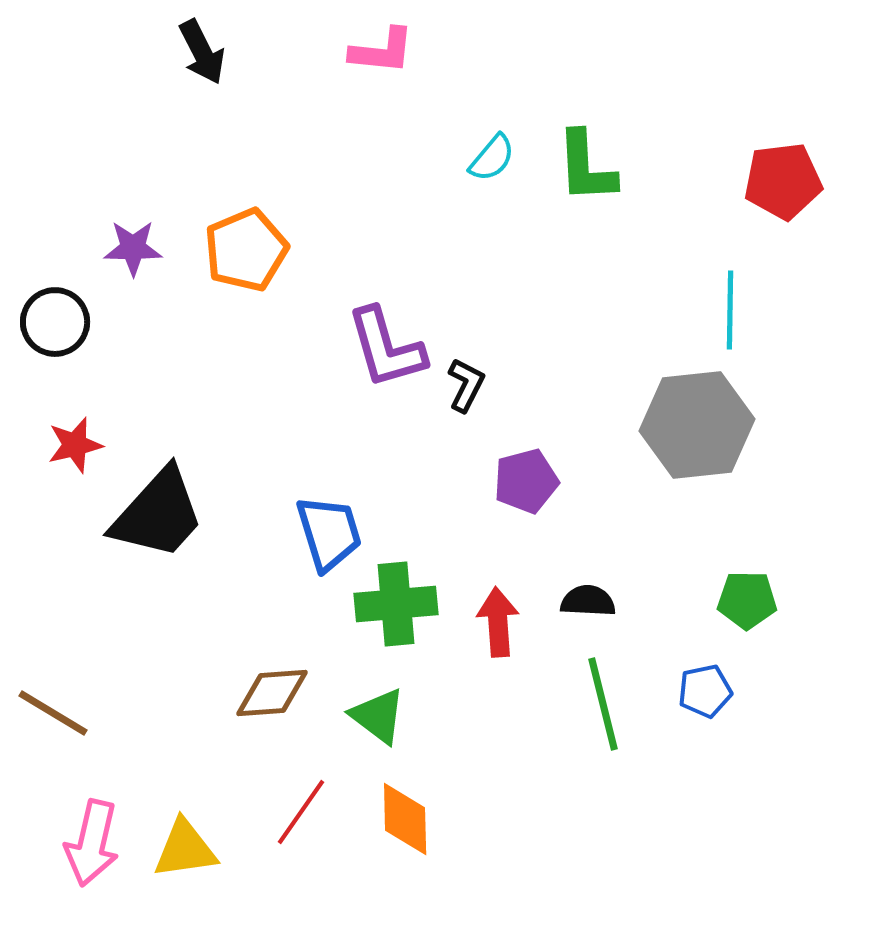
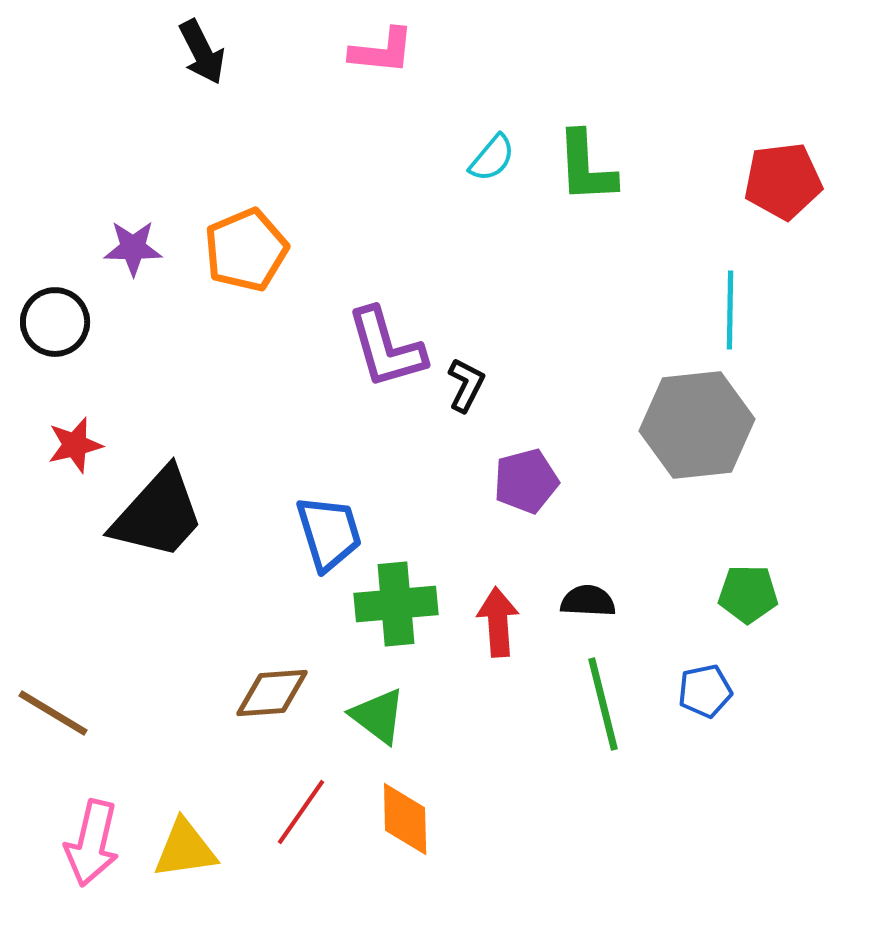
green pentagon: moved 1 px right, 6 px up
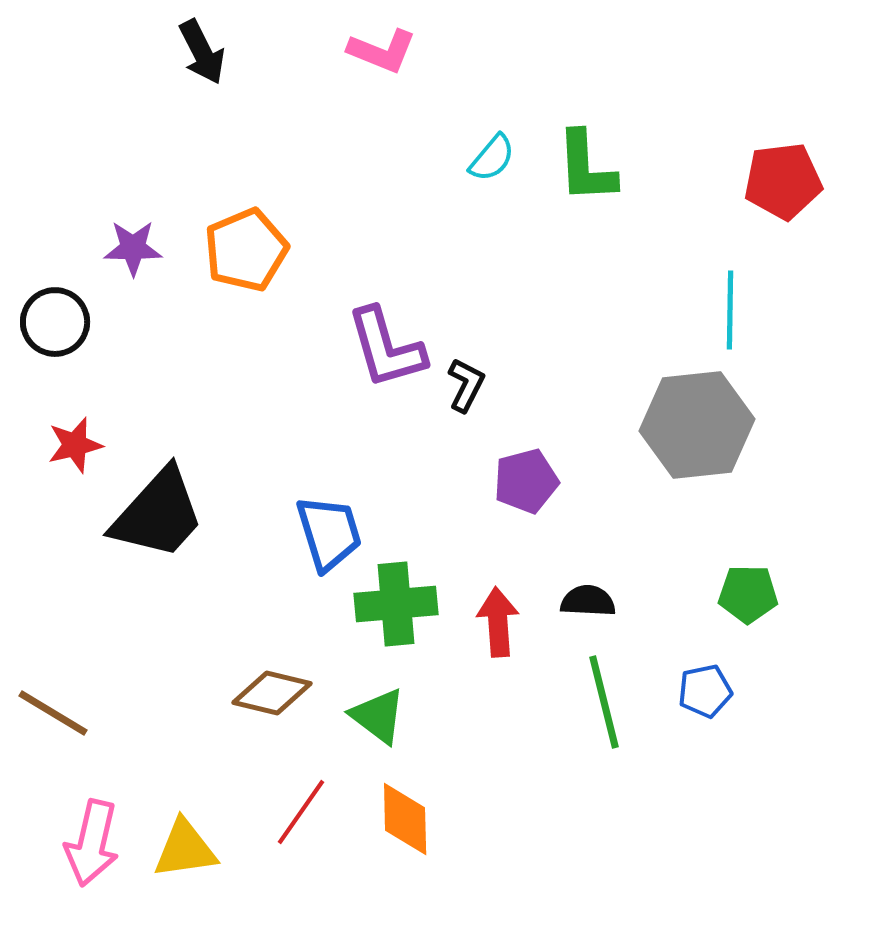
pink L-shape: rotated 16 degrees clockwise
brown diamond: rotated 18 degrees clockwise
green line: moved 1 px right, 2 px up
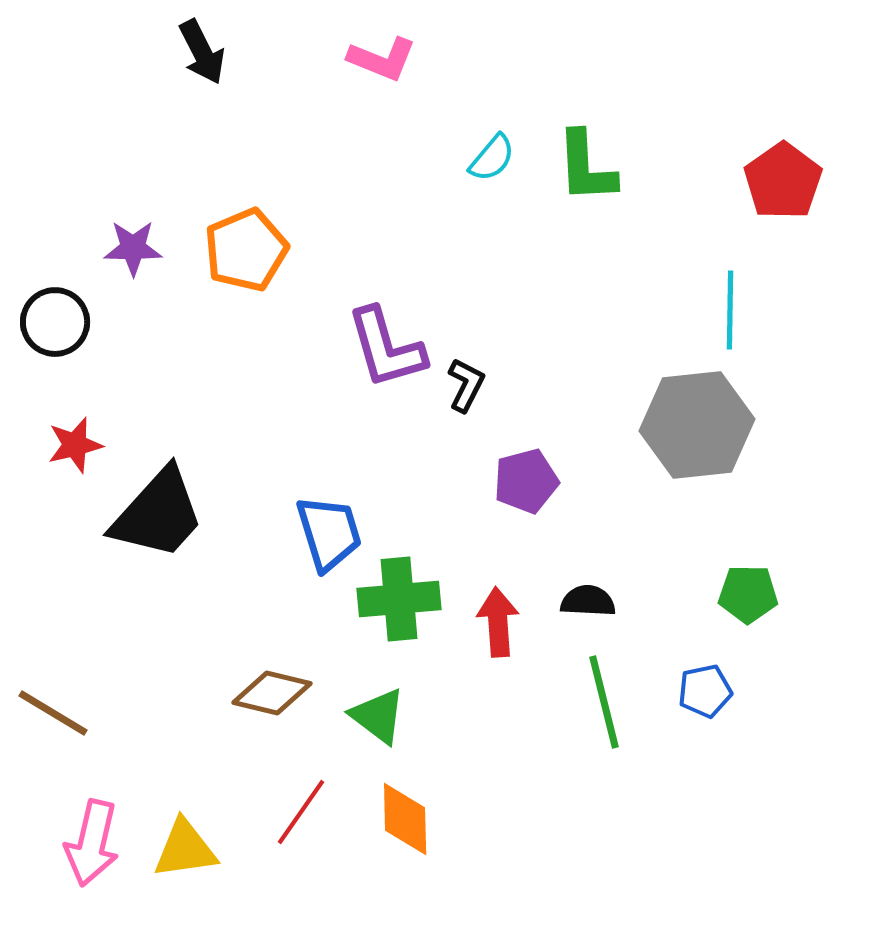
pink L-shape: moved 8 px down
red pentagon: rotated 28 degrees counterclockwise
green cross: moved 3 px right, 5 px up
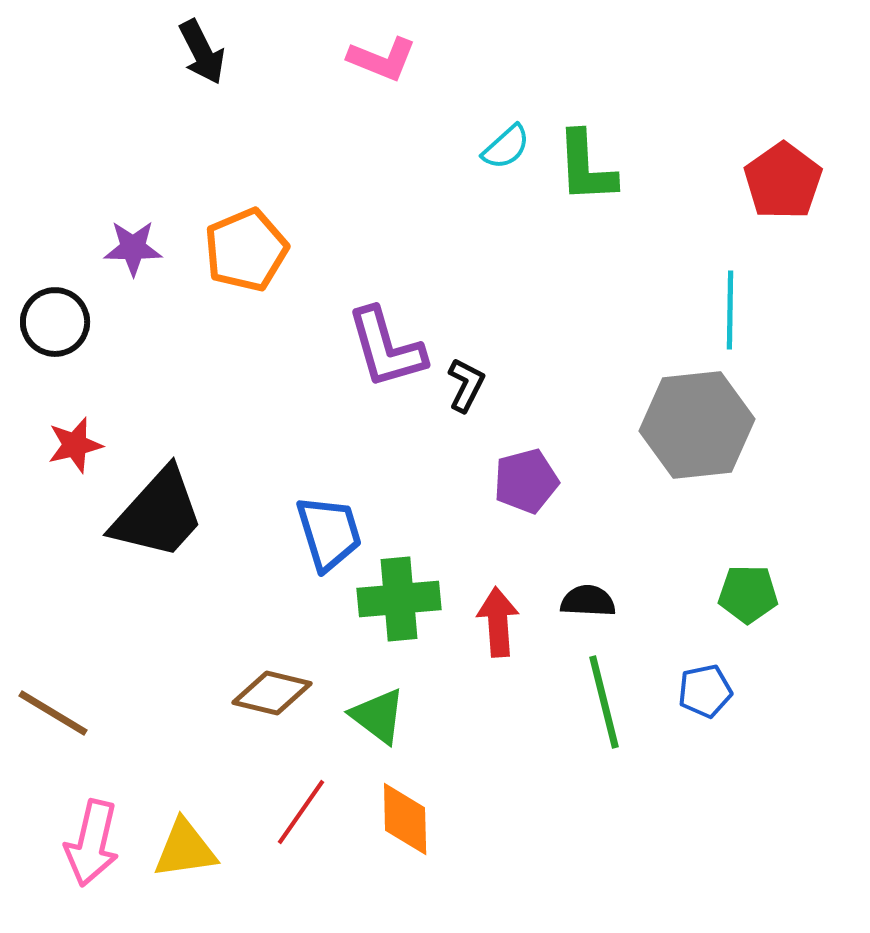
cyan semicircle: moved 14 px right, 11 px up; rotated 8 degrees clockwise
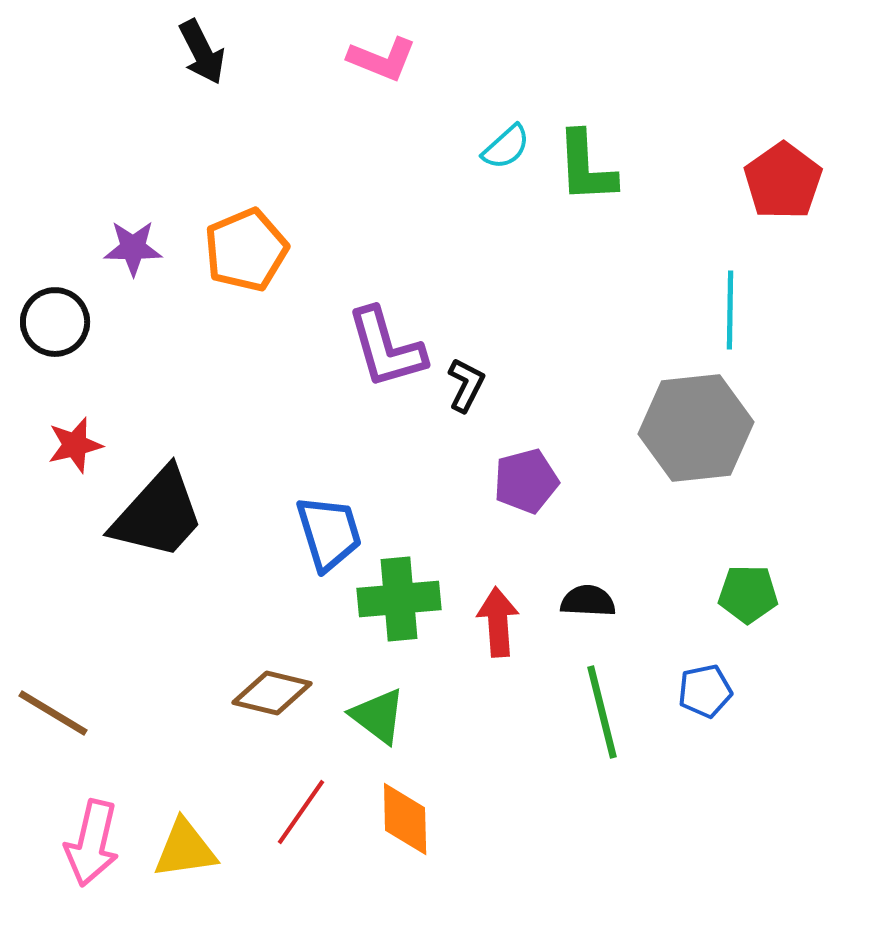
gray hexagon: moved 1 px left, 3 px down
green line: moved 2 px left, 10 px down
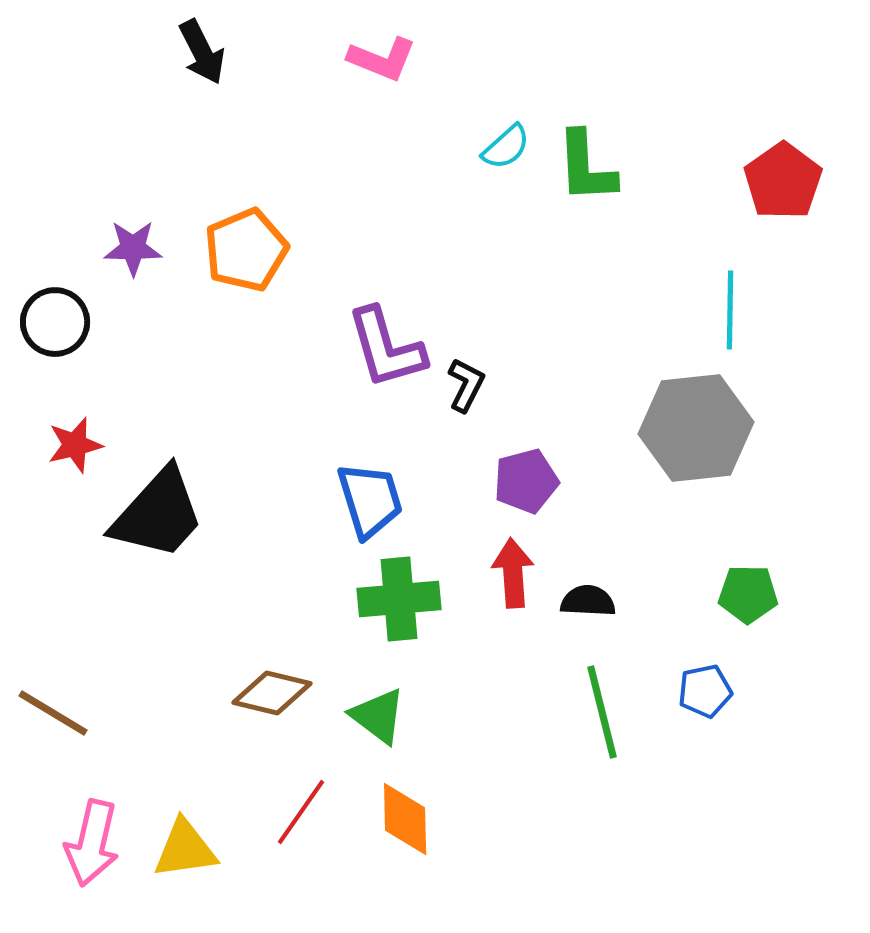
blue trapezoid: moved 41 px right, 33 px up
red arrow: moved 15 px right, 49 px up
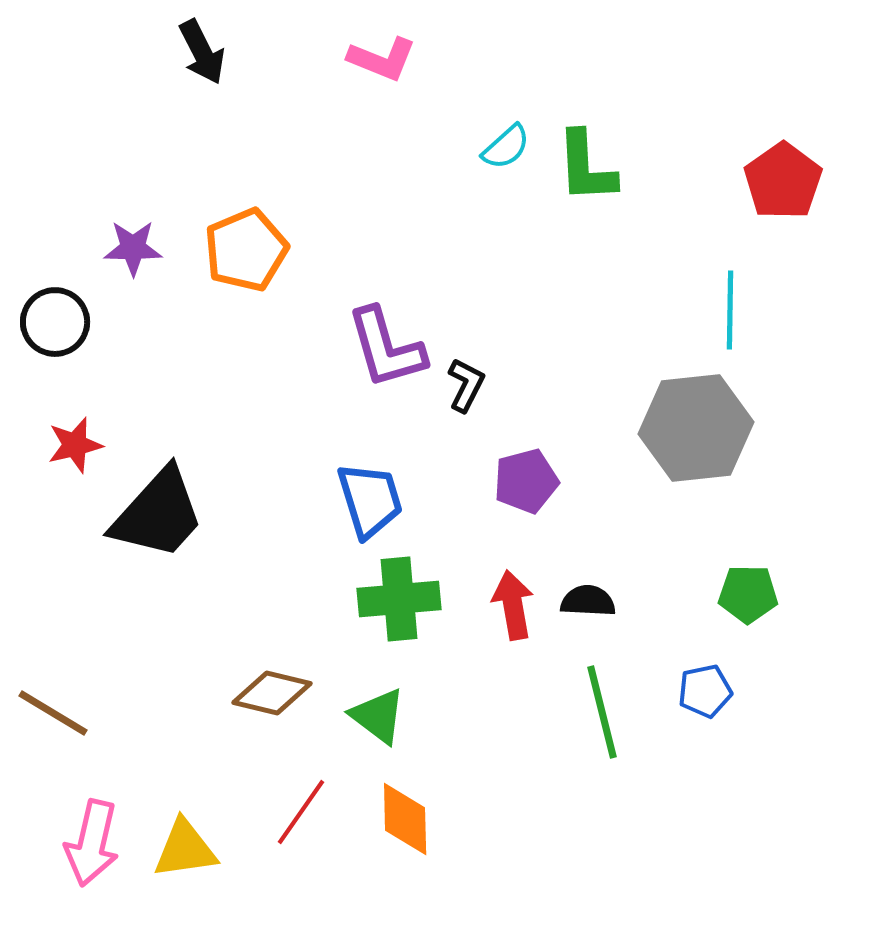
red arrow: moved 32 px down; rotated 6 degrees counterclockwise
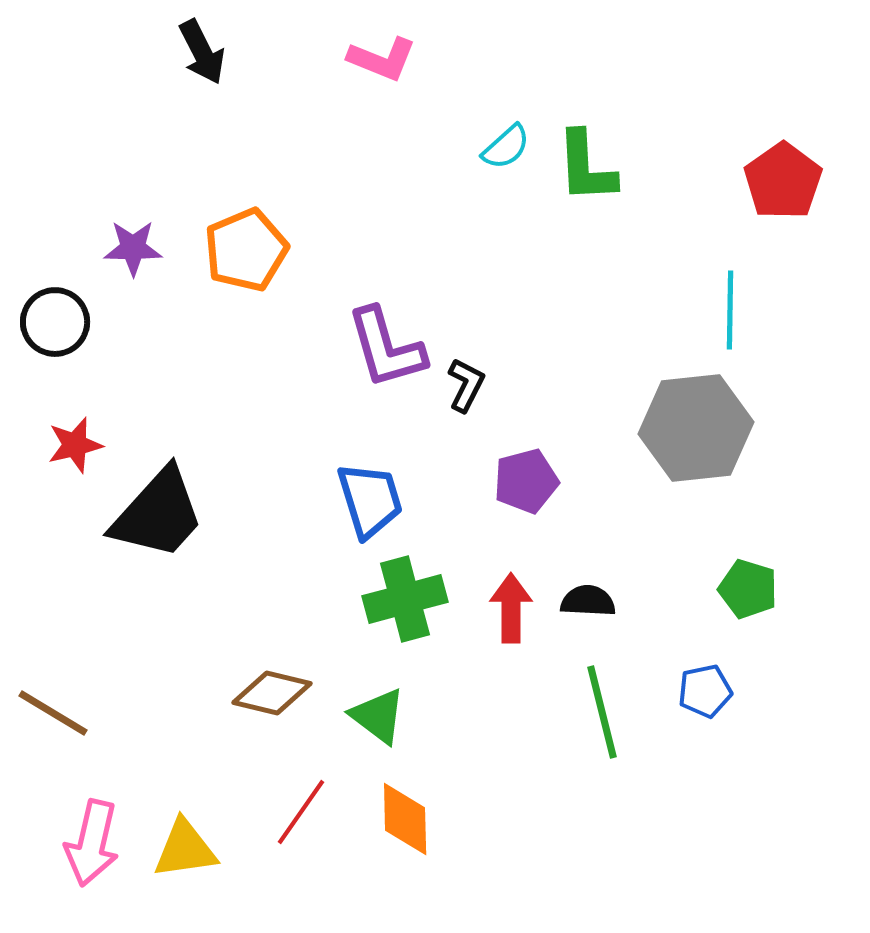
green pentagon: moved 5 px up; rotated 16 degrees clockwise
green cross: moved 6 px right; rotated 10 degrees counterclockwise
red arrow: moved 2 px left, 3 px down; rotated 10 degrees clockwise
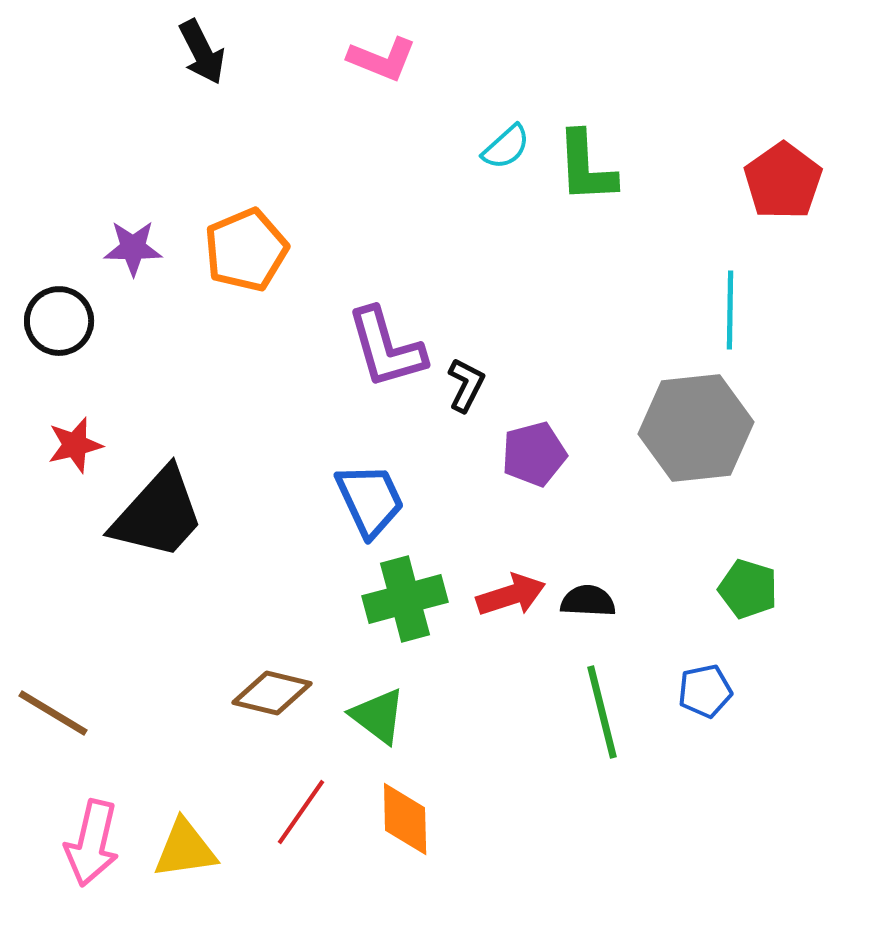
black circle: moved 4 px right, 1 px up
purple pentagon: moved 8 px right, 27 px up
blue trapezoid: rotated 8 degrees counterclockwise
red arrow: moved 13 px up; rotated 72 degrees clockwise
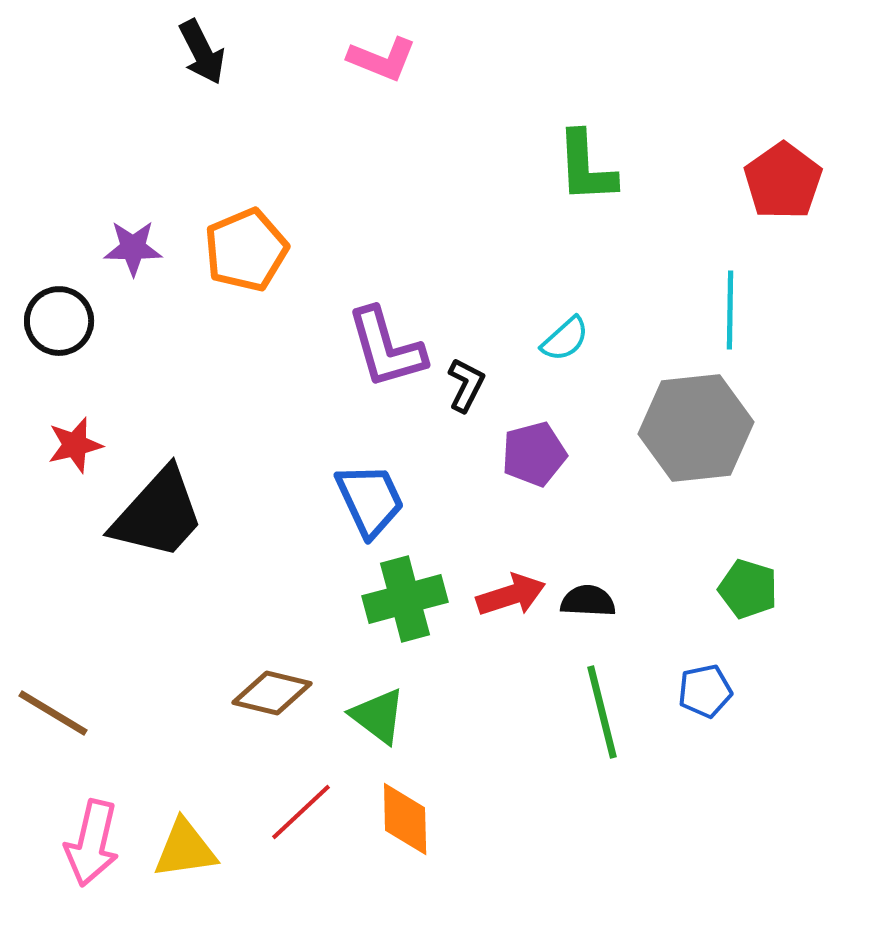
cyan semicircle: moved 59 px right, 192 px down
red line: rotated 12 degrees clockwise
